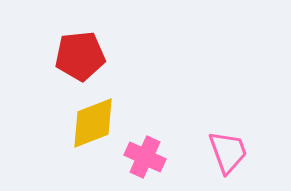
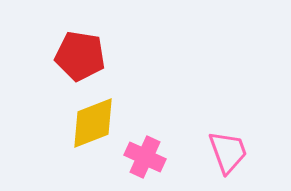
red pentagon: rotated 15 degrees clockwise
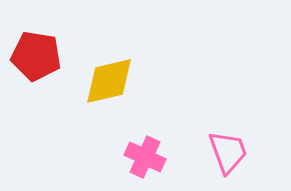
red pentagon: moved 44 px left
yellow diamond: moved 16 px right, 42 px up; rotated 8 degrees clockwise
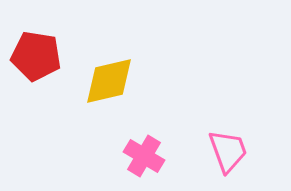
pink trapezoid: moved 1 px up
pink cross: moved 1 px left, 1 px up; rotated 6 degrees clockwise
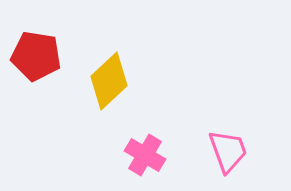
yellow diamond: rotated 30 degrees counterclockwise
pink cross: moved 1 px right, 1 px up
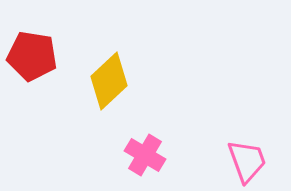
red pentagon: moved 4 px left
pink trapezoid: moved 19 px right, 10 px down
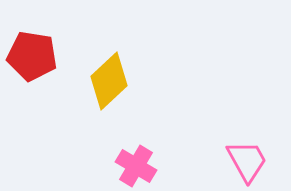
pink cross: moved 9 px left, 11 px down
pink trapezoid: rotated 9 degrees counterclockwise
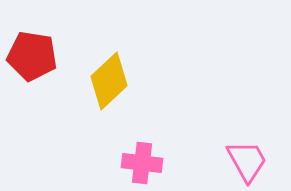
pink cross: moved 6 px right, 3 px up; rotated 24 degrees counterclockwise
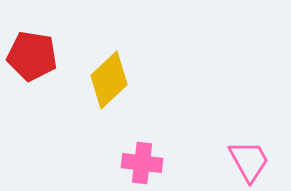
yellow diamond: moved 1 px up
pink trapezoid: moved 2 px right
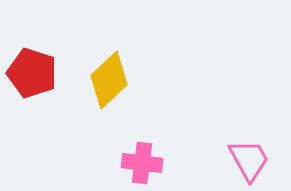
red pentagon: moved 17 px down; rotated 9 degrees clockwise
pink trapezoid: moved 1 px up
